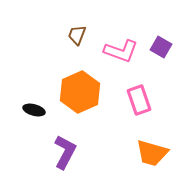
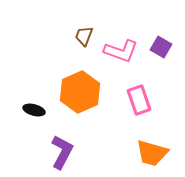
brown trapezoid: moved 7 px right, 1 px down
purple L-shape: moved 3 px left
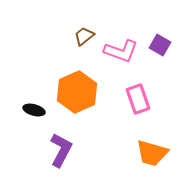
brown trapezoid: rotated 30 degrees clockwise
purple square: moved 1 px left, 2 px up
orange hexagon: moved 3 px left
pink rectangle: moved 1 px left, 1 px up
purple L-shape: moved 1 px left, 2 px up
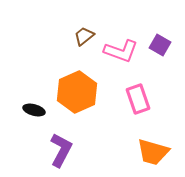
orange trapezoid: moved 1 px right, 1 px up
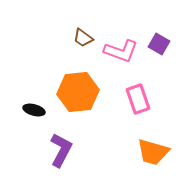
brown trapezoid: moved 1 px left, 2 px down; rotated 105 degrees counterclockwise
purple square: moved 1 px left, 1 px up
orange hexagon: moved 1 px right; rotated 18 degrees clockwise
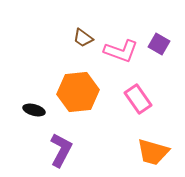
pink rectangle: rotated 16 degrees counterclockwise
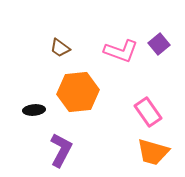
brown trapezoid: moved 23 px left, 10 px down
purple square: rotated 20 degrees clockwise
pink rectangle: moved 10 px right, 13 px down
black ellipse: rotated 20 degrees counterclockwise
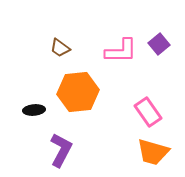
pink L-shape: rotated 20 degrees counterclockwise
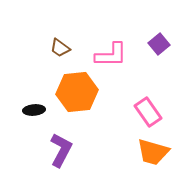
pink L-shape: moved 10 px left, 4 px down
orange hexagon: moved 1 px left
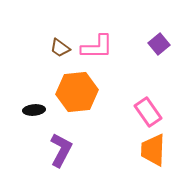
pink L-shape: moved 14 px left, 8 px up
orange trapezoid: moved 2 px up; rotated 76 degrees clockwise
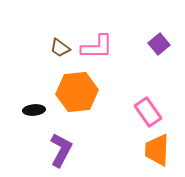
orange trapezoid: moved 4 px right
